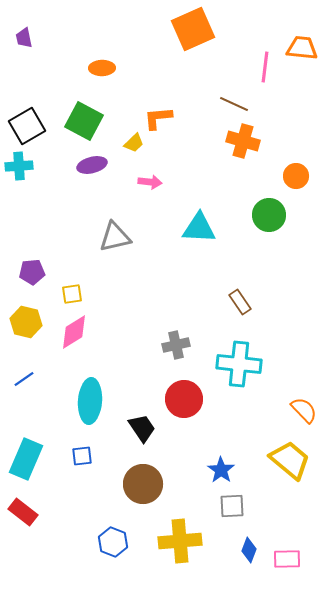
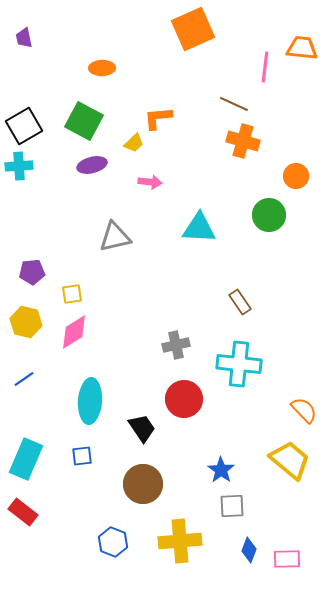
black square at (27, 126): moved 3 px left
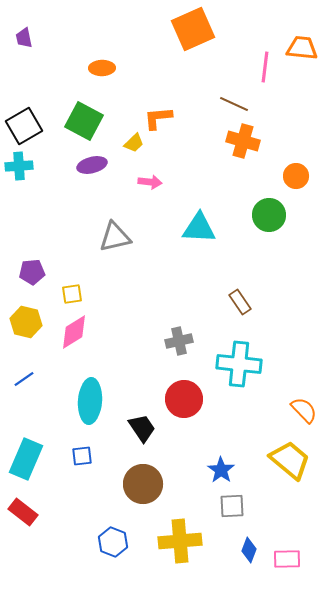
gray cross at (176, 345): moved 3 px right, 4 px up
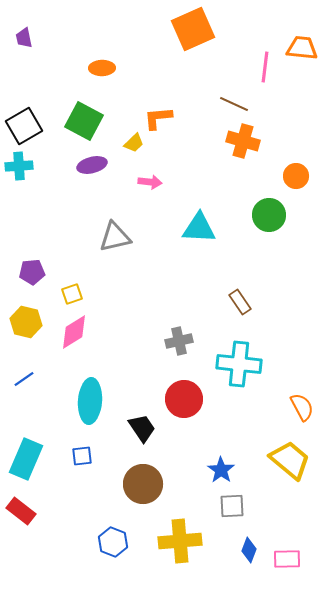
yellow square at (72, 294): rotated 10 degrees counterclockwise
orange semicircle at (304, 410): moved 2 px left, 3 px up; rotated 16 degrees clockwise
red rectangle at (23, 512): moved 2 px left, 1 px up
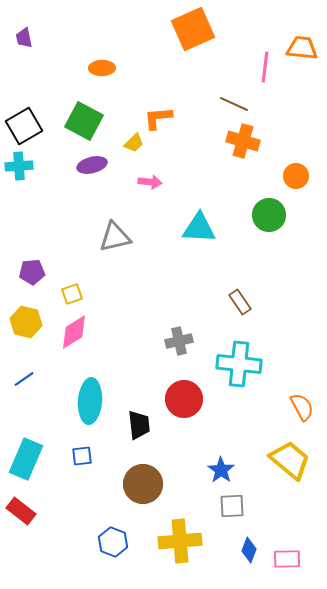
black trapezoid at (142, 428): moved 3 px left, 3 px up; rotated 28 degrees clockwise
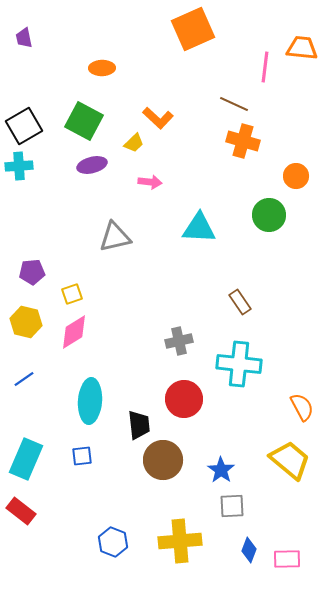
orange L-shape at (158, 118): rotated 132 degrees counterclockwise
brown circle at (143, 484): moved 20 px right, 24 px up
